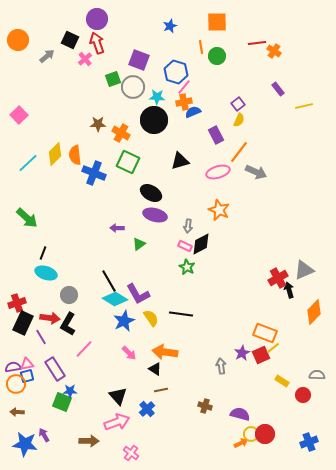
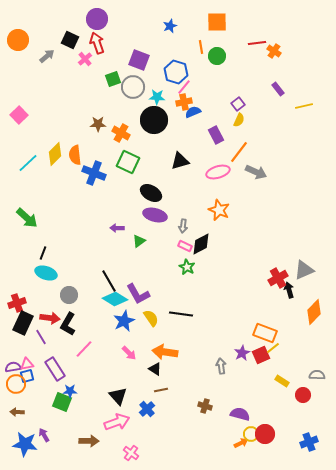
gray arrow at (188, 226): moved 5 px left
green triangle at (139, 244): moved 3 px up
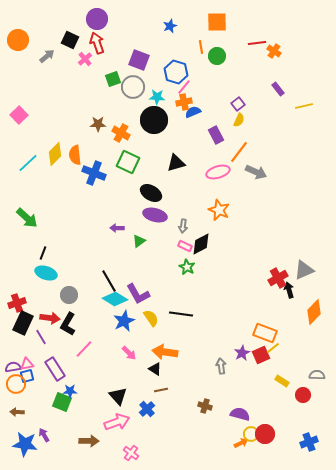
black triangle at (180, 161): moved 4 px left, 2 px down
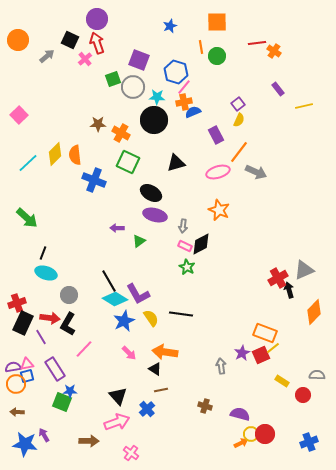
blue cross at (94, 173): moved 7 px down
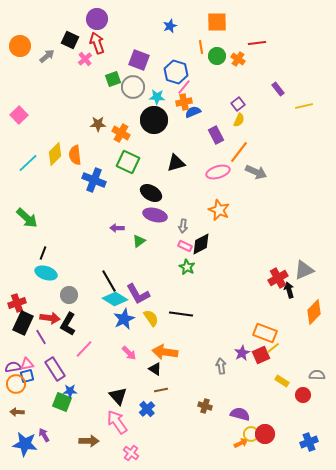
orange circle at (18, 40): moved 2 px right, 6 px down
orange cross at (274, 51): moved 36 px left, 8 px down
blue star at (124, 321): moved 2 px up
pink arrow at (117, 422): rotated 105 degrees counterclockwise
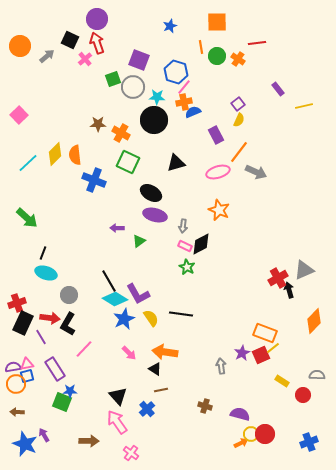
orange diamond at (314, 312): moved 9 px down
blue star at (25, 444): rotated 15 degrees clockwise
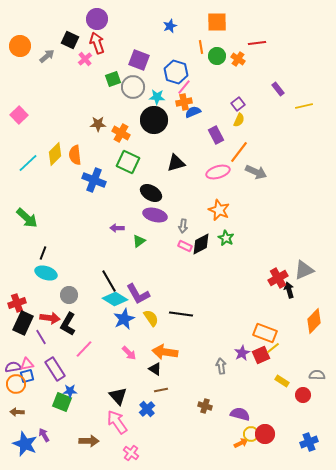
green star at (187, 267): moved 39 px right, 29 px up
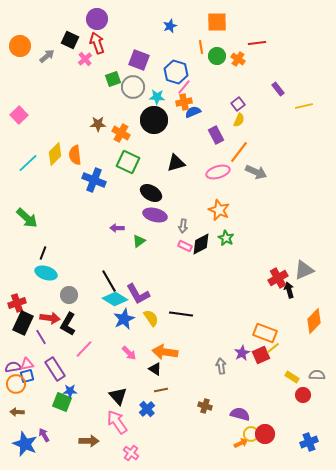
yellow rectangle at (282, 381): moved 10 px right, 4 px up
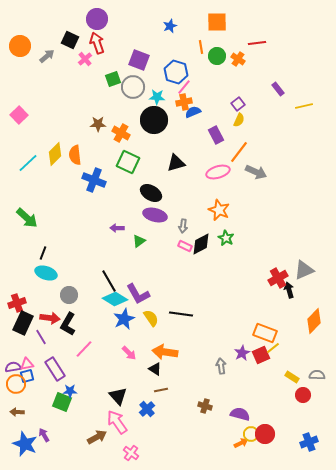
brown arrow at (89, 441): moved 8 px right, 4 px up; rotated 30 degrees counterclockwise
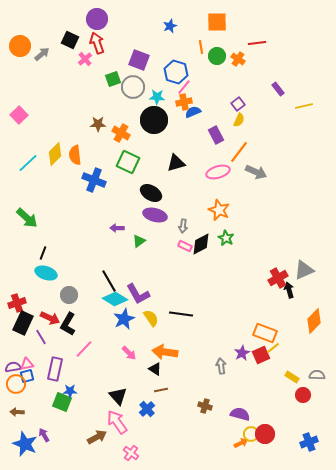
gray arrow at (47, 56): moved 5 px left, 2 px up
red arrow at (50, 318): rotated 18 degrees clockwise
purple rectangle at (55, 369): rotated 45 degrees clockwise
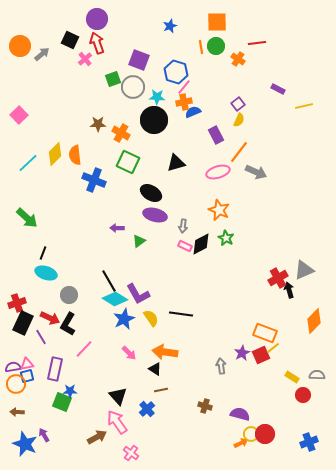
green circle at (217, 56): moved 1 px left, 10 px up
purple rectangle at (278, 89): rotated 24 degrees counterclockwise
